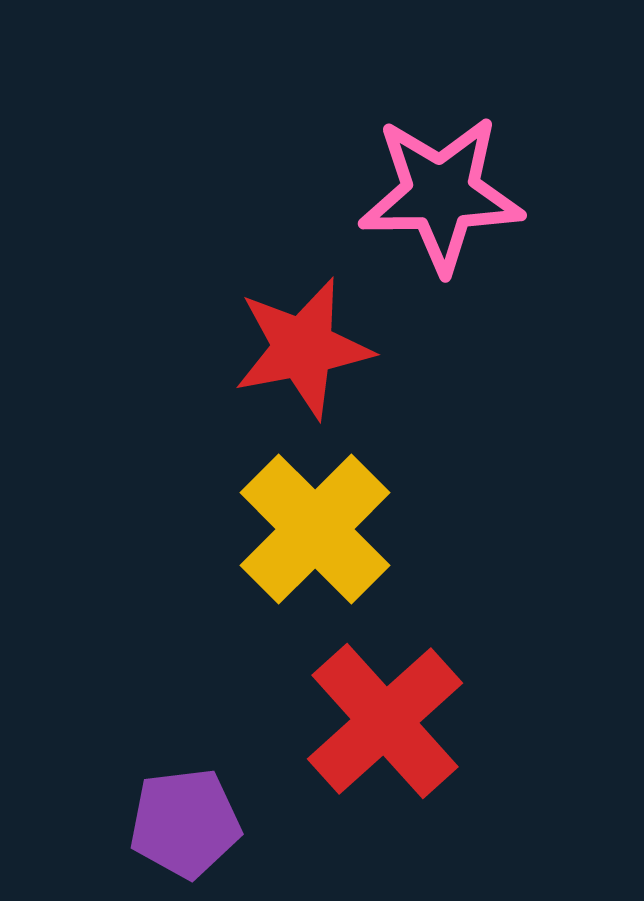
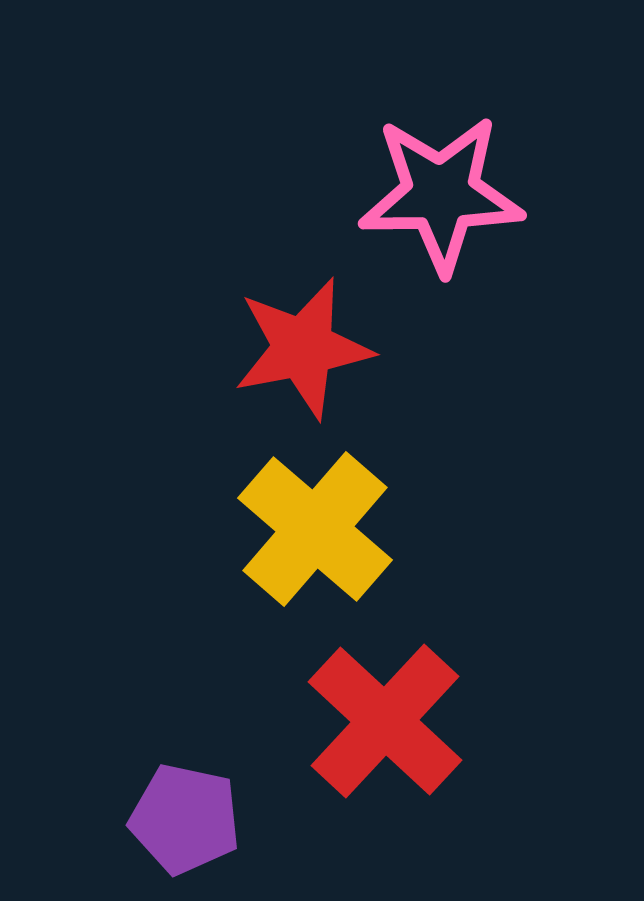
yellow cross: rotated 4 degrees counterclockwise
red cross: rotated 5 degrees counterclockwise
purple pentagon: moved 4 px up; rotated 19 degrees clockwise
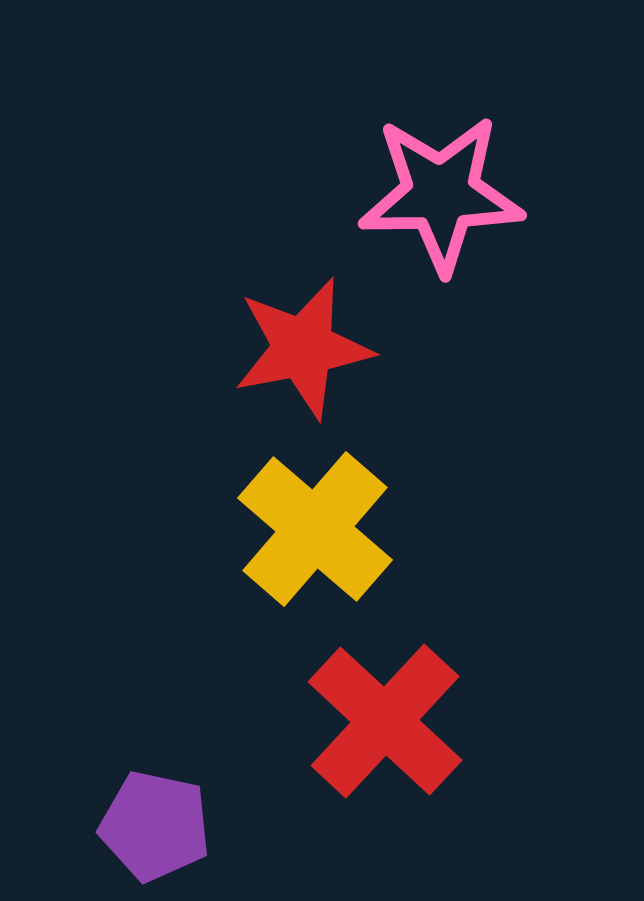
purple pentagon: moved 30 px left, 7 px down
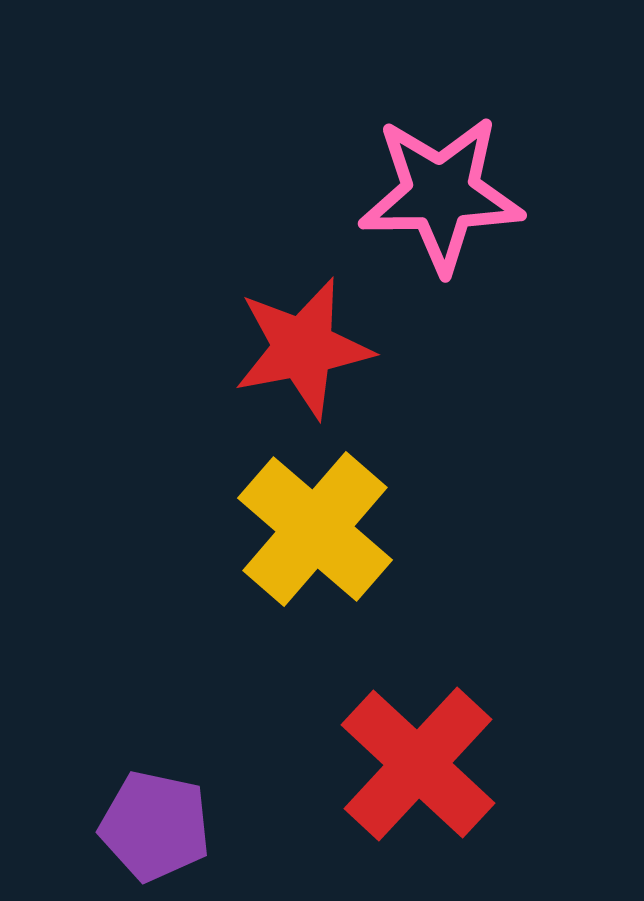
red cross: moved 33 px right, 43 px down
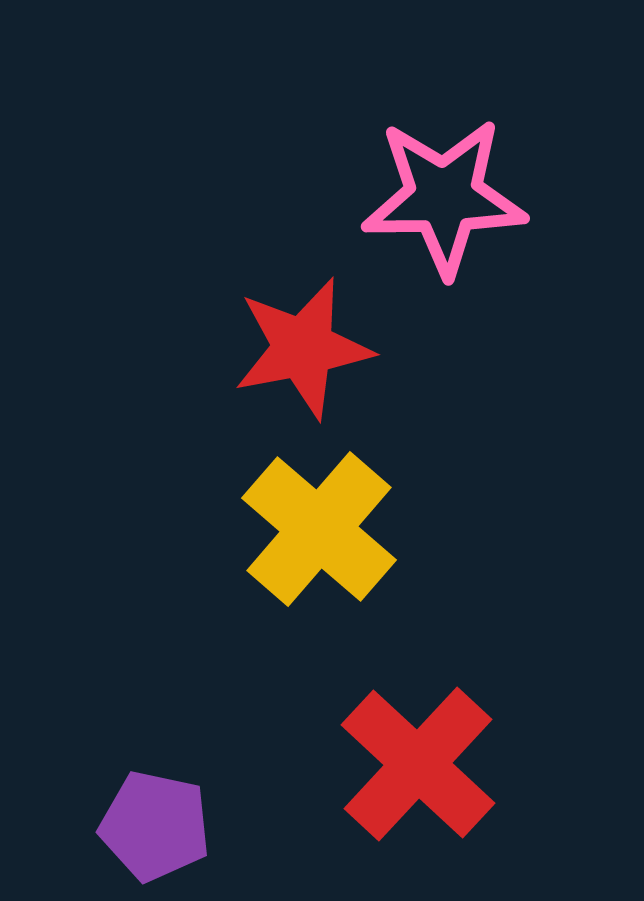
pink star: moved 3 px right, 3 px down
yellow cross: moved 4 px right
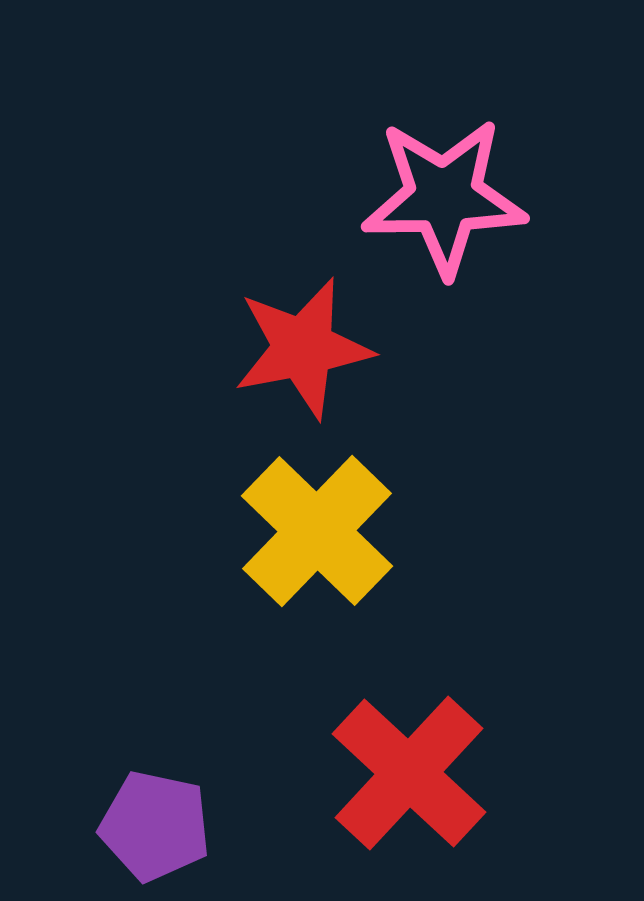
yellow cross: moved 2 px left, 2 px down; rotated 3 degrees clockwise
red cross: moved 9 px left, 9 px down
